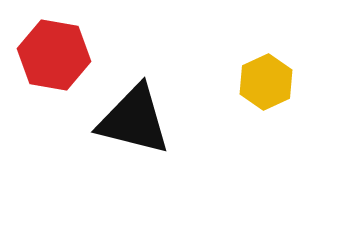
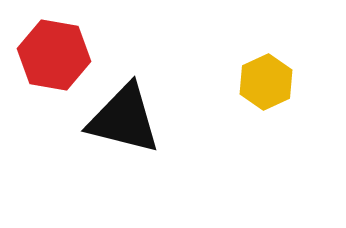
black triangle: moved 10 px left, 1 px up
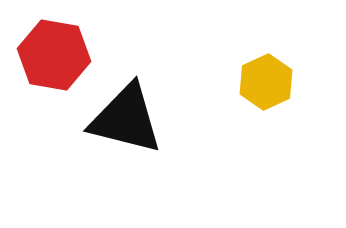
black triangle: moved 2 px right
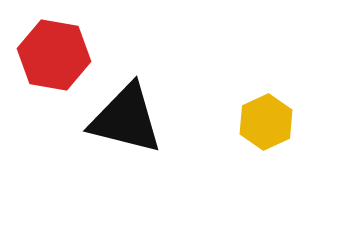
yellow hexagon: moved 40 px down
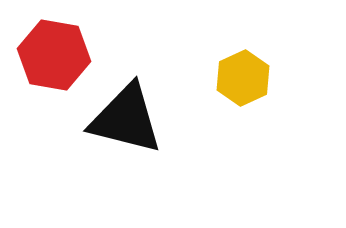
yellow hexagon: moved 23 px left, 44 px up
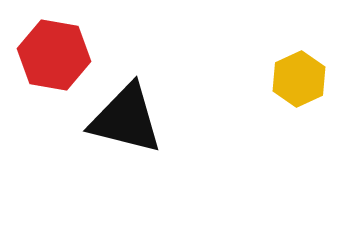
yellow hexagon: moved 56 px right, 1 px down
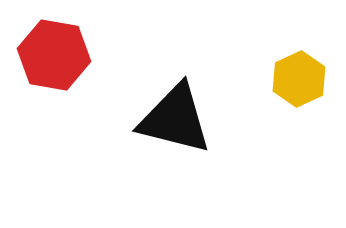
black triangle: moved 49 px right
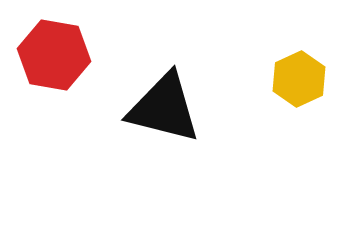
black triangle: moved 11 px left, 11 px up
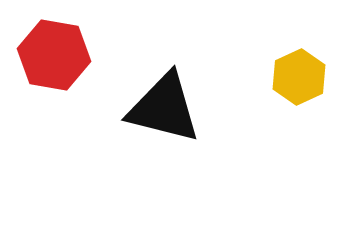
yellow hexagon: moved 2 px up
